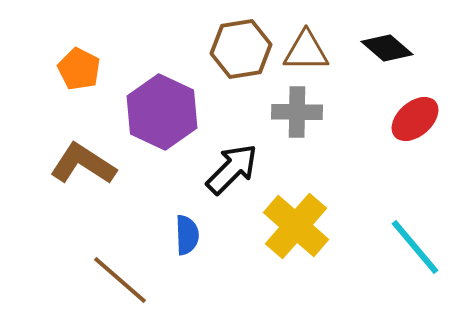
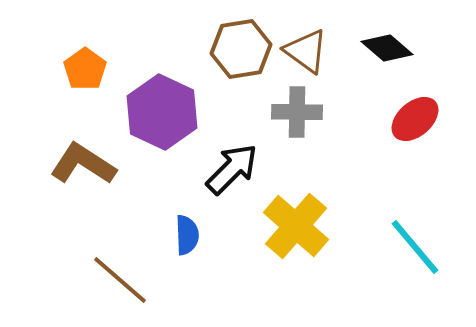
brown triangle: rotated 36 degrees clockwise
orange pentagon: moved 6 px right; rotated 9 degrees clockwise
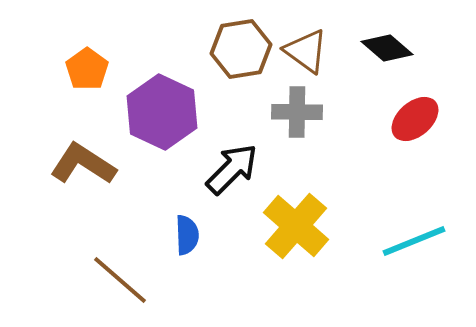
orange pentagon: moved 2 px right
cyan line: moved 1 px left, 6 px up; rotated 72 degrees counterclockwise
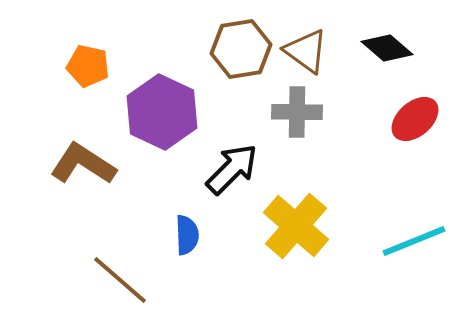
orange pentagon: moved 1 px right, 3 px up; rotated 24 degrees counterclockwise
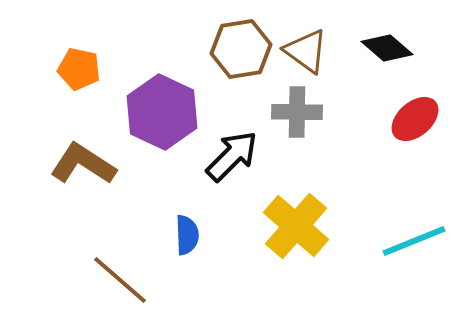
orange pentagon: moved 9 px left, 3 px down
black arrow: moved 13 px up
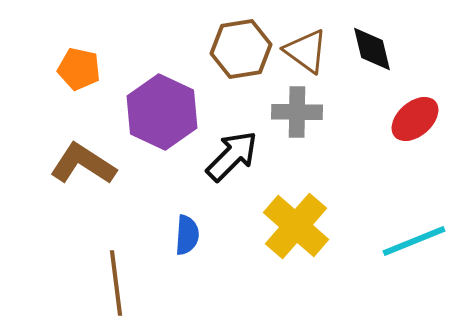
black diamond: moved 15 px left, 1 px down; rotated 36 degrees clockwise
blue semicircle: rotated 6 degrees clockwise
brown line: moved 4 px left, 3 px down; rotated 42 degrees clockwise
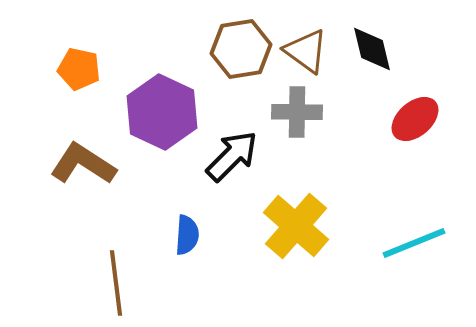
cyan line: moved 2 px down
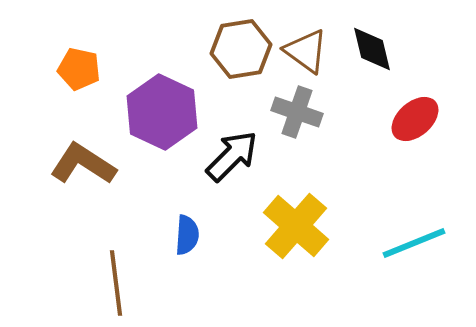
gray cross: rotated 18 degrees clockwise
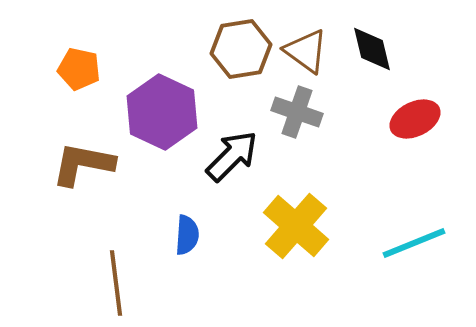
red ellipse: rotated 15 degrees clockwise
brown L-shape: rotated 22 degrees counterclockwise
